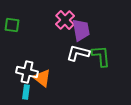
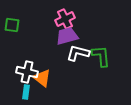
pink cross: moved 1 px up; rotated 18 degrees clockwise
purple trapezoid: moved 14 px left, 6 px down; rotated 95 degrees counterclockwise
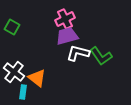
green square: moved 2 px down; rotated 21 degrees clockwise
green L-shape: rotated 150 degrees clockwise
white cross: moved 13 px left; rotated 25 degrees clockwise
orange triangle: moved 5 px left
cyan rectangle: moved 3 px left
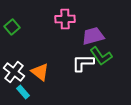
pink cross: rotated 24 degrees clockwise
green square: rotated 21 degrees clockwise
purple trapezoid: moved 26 px right
white L-shape: moved 5 px right, 10 px down; rotated 15 degrees counterclockwise
orange triangle: moved 3 px right, 6 px up
cyan rectangle: rotated 48 degrees counterclockwise
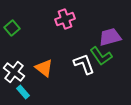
pink cross: rotated 18 degrees counterclockwise
green square: moved 1 px down
purple trapezoid: moved 17 px right, 1 px down
white L-shape: moved 1 px right, 1 px down; rotated 70 degrees clockwise
orange triangle: moved 4 px right, 4 px up
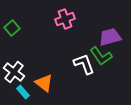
orange triangle: moved 15 px down
